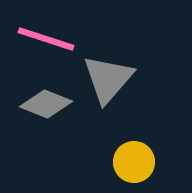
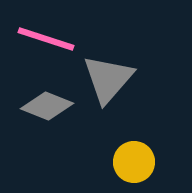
gray diamond: moved 1 px right, 2 px down
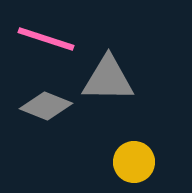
gray triangle: rotated 50 degrees clockwise
gray diamond: moved 1 px left
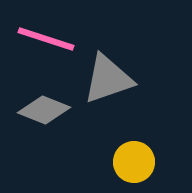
gray triangle: rotated 20 degrees counterclockwise
gray diamond: moved 2 px left, 4 px down
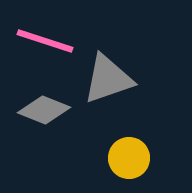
pink line: moved 1 px left, 2 px down
yellow circle: moved 5 px left, 4 px up
